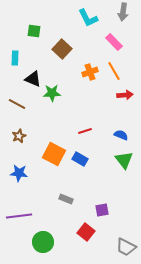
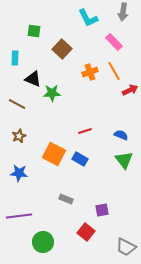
red arrow: moved 5 px right, 5 px up; rotated 21 degrees counterclockwise
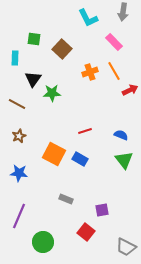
green square: moved 8 px down
black triangle: rotated 42 degrees clockwise
purple line: rotated 60 degrees counterclockwise
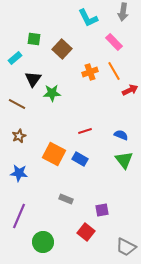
cyan rectangle: rotated 48 degrees clockwise
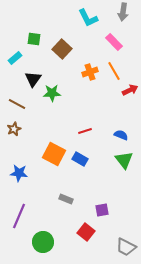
brown star: moved 5 px left, 7 px up
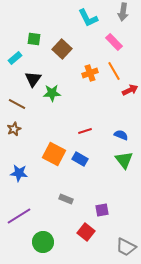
orange cross: moved 1 px down
purple line: rotated 35 degrees clockwise
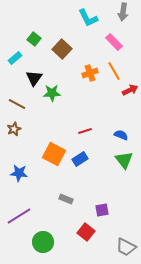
green square: rotated 32 degrees clockwise
black triangle: moved 1 px right, 1 px up
blue rectangle: rotated 63 degrees counterclockwise
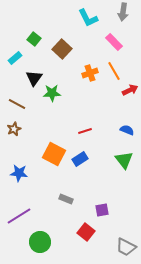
blue semicircle: moved 6 px right, 5 px up
green circle: moved 3 px left
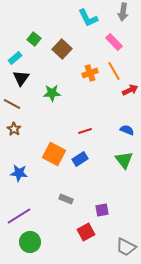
black triangle: moved 13 px left
brown line: moved 5 px left
brown star: rotated 16 degrees counterclockwise
red square: rotated 24 degrees clockwise
green circle: moved 10 px left
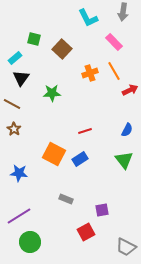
green square: rotated 24 degrees counterclockwise
blue semicircle: rotated 96 degrees clockwise
